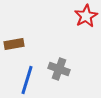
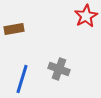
brown rectangle: moved 15 px up
blue line: moved 5 px left, 1 px up
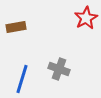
red star: moved 2 px down
brown rectangle: moved 2 px right, 2 px up
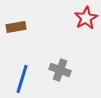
gray cross: moved 1 px right, 1 px down
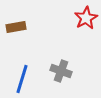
gray cross: moved 1 px right, 1 px down
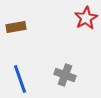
gray cross: moved 4 px right, 4 px down
blue line: moved 2 px left; rotated 36 degrees counterclockwise
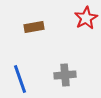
brown rectangle: moved 18 px right
gray cross: rotated 25 degrees counterclockwise
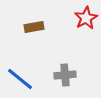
blue line: rotated 32 degrees counterclockwise
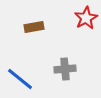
gray cross: moved 6 px up
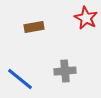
red star: rotated 15 degrees counterclockwise
gray cross: moved 2 px down
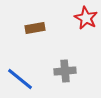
brown rectangle: moved 1 px right, 1 px down
